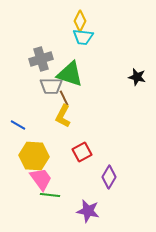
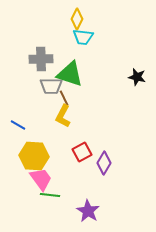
yellow diamond: moved 3 px left, 2 px up
gray cross: rotated 15 degrees clockwise
purple diamond: moved 5 px left, 14 px up
purple star: rotated 20 degrees clockwise
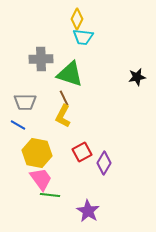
black star: rotated 24 degrees counterclockwise
gray trapezoid: moved 26 px left, 16 px down
yellow hexagon: moved 3 px right, 3 px up; rotated 8 degrees clockwise
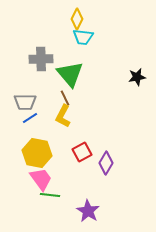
green triangle: rotated 32 degrees clockwise
brown line: moved 1 px right
blue line: moved 12 px right, 7 px up; rotated 63 degrees counterclockwise
purple diamond: moved 2 px right
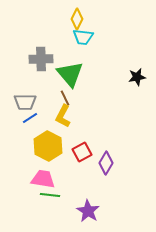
yellow hexagon: moved 11 px right, 7 px up; rotated 16 degrees clockwise
pink trapezoid: moved 2 px right; rotated 45 degrees counterclockwise
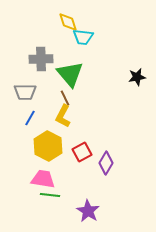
yellow diamond: moved 9 px left, 3 px down; rotated 45 degrees counterclockwise
gray trapezoid: moved 10 px up
blue line: rotated 28 degrees counterclockwise
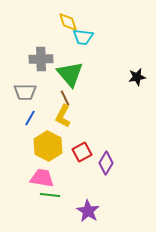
pink trapezoid: moved 1 px left, 1 px up
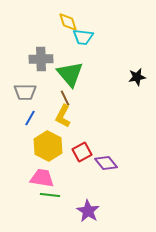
purple diamond: rotated 70 degrees counterclockwise
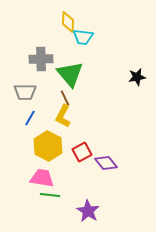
yellow diamond: rotated 20 degrees clockwise
